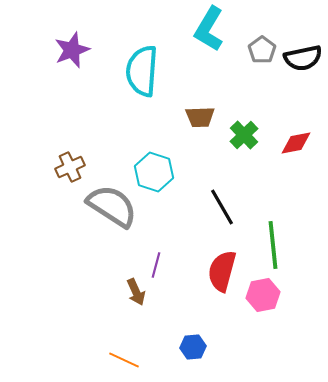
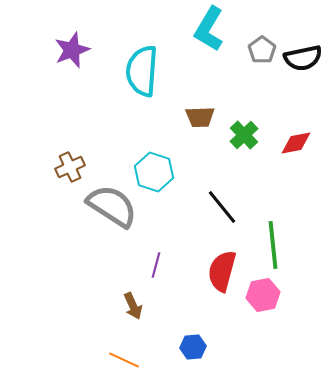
black line: rotated 9 degrees counterclockwise
brown arrow: moved 3 px left, 14 px down
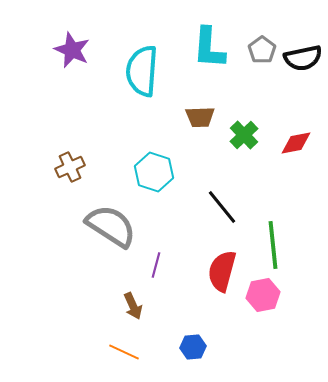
cyan L-shape: moved 19 px down; rotated 27 degrees counterclockwise
purple star: rotated 27 degrees counterclockwise
gray semicircle: moved 1 px left, 20 px down
orange line: moved 8 px up
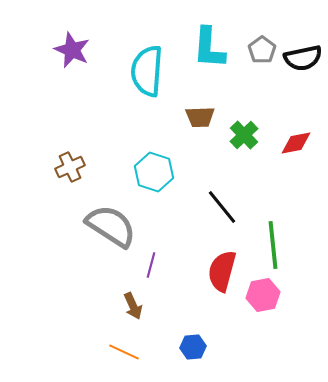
cyan semicircle: moved 5 px right
purple line: moved 5 px left
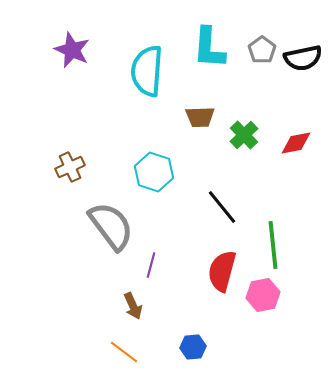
gray semicircle: rotated 20 degrees clockwise
orange line: rotated 12 degrees clockwise
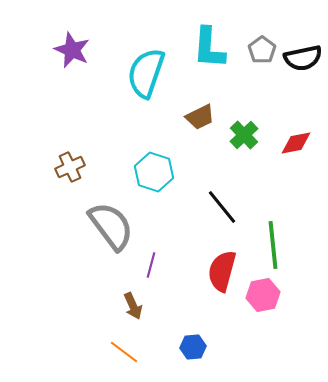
cyan semicircle: moved 1 px left, 2 px down; rotated 15 degrees clockwise
brown trapezoid: rotated 24 degrees counterclockwise
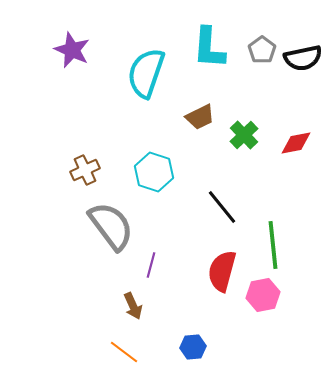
brown cross: moved 15 px right, 3 px down
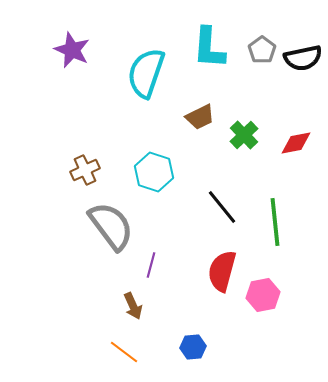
green line: moved 2 px right, 23 px up
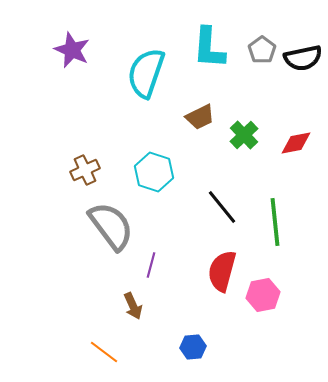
orange line: moved 20 px left
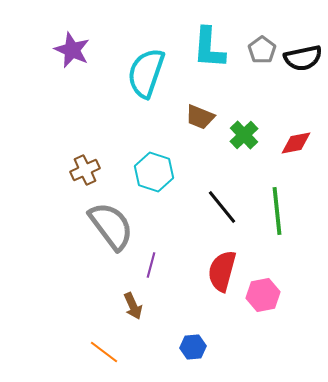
brown trapezoid: rotated 48 degrees clockwise
green line: moved 2 px right, 11 px up
